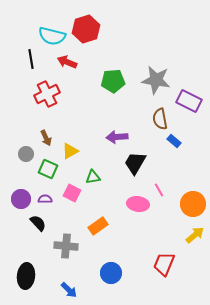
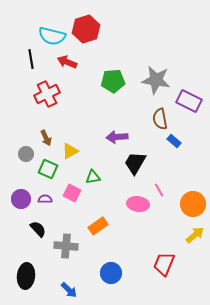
black semicircle: moved 6 px down
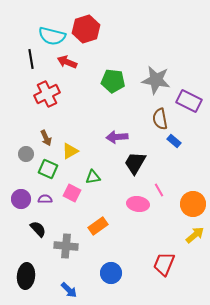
green pentagon: rotated 10 degrees clockwise
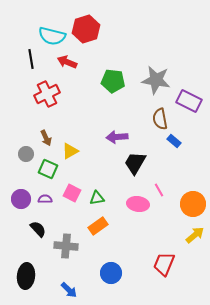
green triangle: moved 4 px right, 21 px down
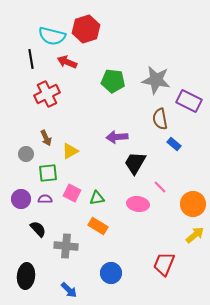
blue rectangle: moved 3 px down
green square: moved 4 px down; rotated 30 degrees counterclockwise
pink line: moved 1 px right, 3 px up; rotated 16 degrees counterclockwise
orange rectangle: rotated 66 degrees clockwise
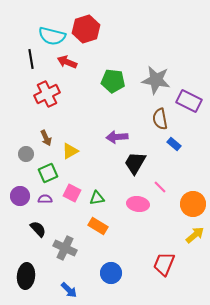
green square: rotated 18 degrees counterclockwise
purple circle: moved 1 px left, 3 px up
gray cross: moved 1 px left, 2 px down; rotated 20 degrees clockwise
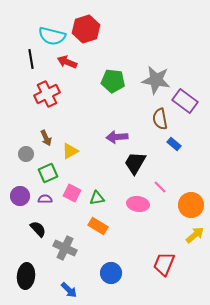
purple rectangle: moved 4 px left; rotated 10 degrees clockwise
orange circle: moved 2 px left, 1 px down
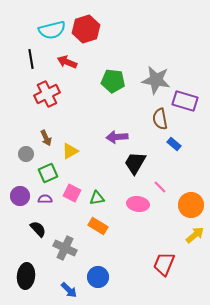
cyan semicircle: moved 6 px up; rotated 28 degrees counterclockwise
purple rectangle: rotated 20 degrees counterclockwise
blue circle: moved 13 px left, 4 px down
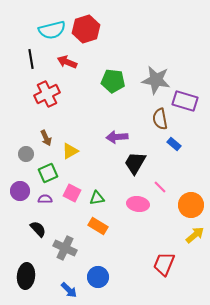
purple circle: moved 5 px up
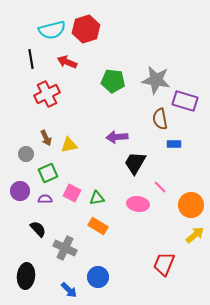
blue rectangle: rotated 40 degrees counterclockwise
yellow triangle: moved 1 px left, 6 px up; rotated 18 degrees clockwise
